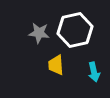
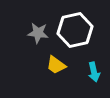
gray star: moved 1 px left
yellow trapezoid: rotated 50 degrees counterclockwise
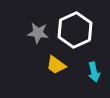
white hexagon: rotated 12 degrees counterclockwise
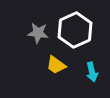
cyan arrow: moved 2 px left
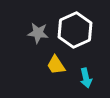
yellow trapezoid: rotated 20 degrees clockwise
cyan arrow: moved 6 px left, 6 px down
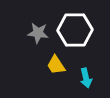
white hexagon: rotated 24 degrees clockwise
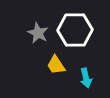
gray star: rotated 20 degrees clockwise
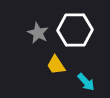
cyan arrow: moved 4 px down; rotated 30 degrees counterclockwise
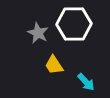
white hexagon: moved 1 px left, 6 px up
yellow trapezoid: moved 2 px left
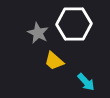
yellow trapezoid: moved 4 px up; rotated 15 degrees counterclockwise
